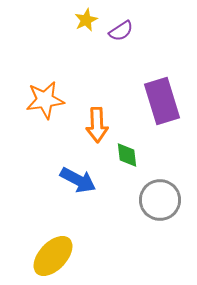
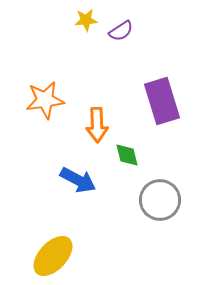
yellow star: rotated 20 degrees clockwise
green diamond: rotated 8 degrees counterclockwise
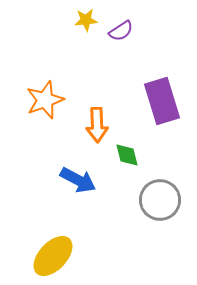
orange star: rotated 12 degrees counterclockwise
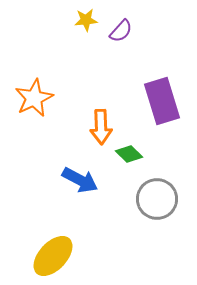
purple semicircle: rotated 15 degrees counterclockwise
orange star: moved 11 px left, 2 px up; rotated 6 degrees counterclockwise
orange arrow: moved 4 px right, 2 px down
green diamond: moved 2 px right, 1 px up; rotated 32 degrees counterclockwise
blue arrow: moved 2 px right
gray circle: moved 3 px left, 1 px up
